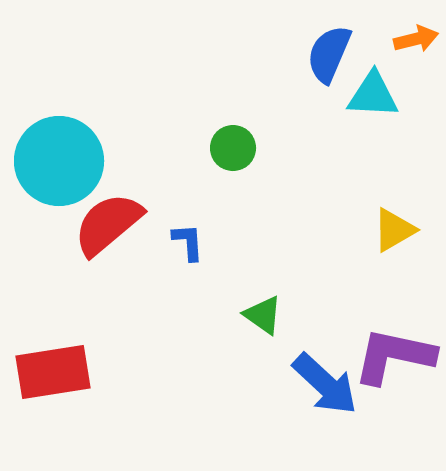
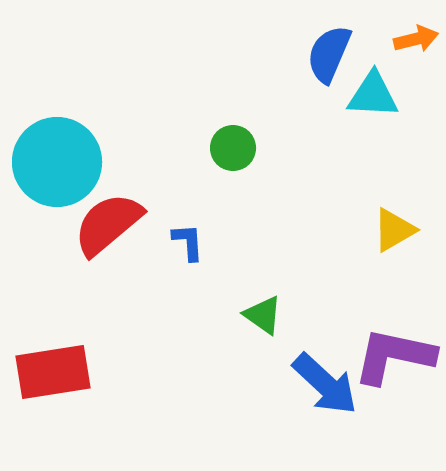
cyan circle: moved 2 px left, 1 px down
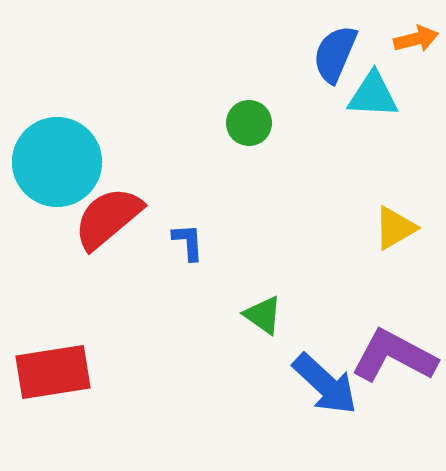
blue semicircle: moved 6 px right
green circle: moved 16 px right, 25 px up
red semicircle: moved 6 px up
yellow triangle: moved 1 px right, 2 px up
purple L-shape: rotated 16 degrees clockwise
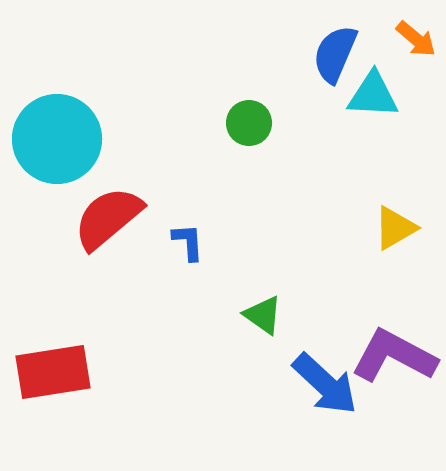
orange arrow: rotated 54 degrees clockwise
cyan circle: moved 23 px up
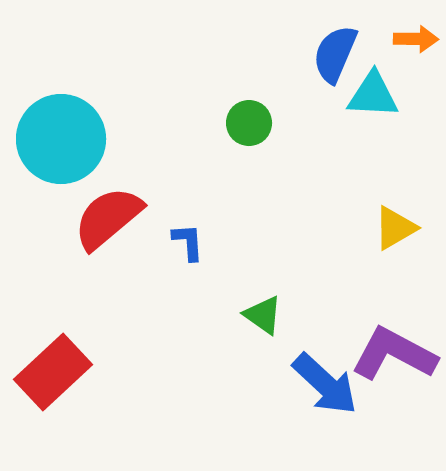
orange arrow: rotated 39 degrees counterclockwise
cyan circle: moved 4 px right
purple L-shape: moved 2 px up
red rectangle: rotated 34 degrees counterclockwise
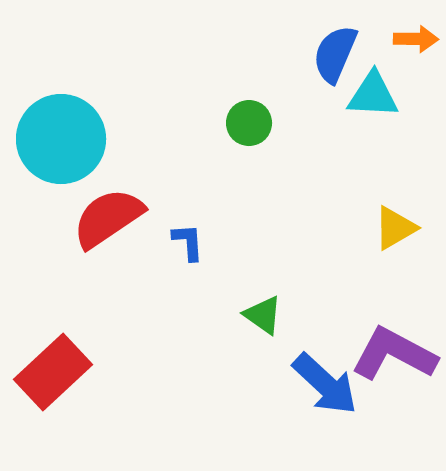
red semicircle: rotated 6 degrees clockwise
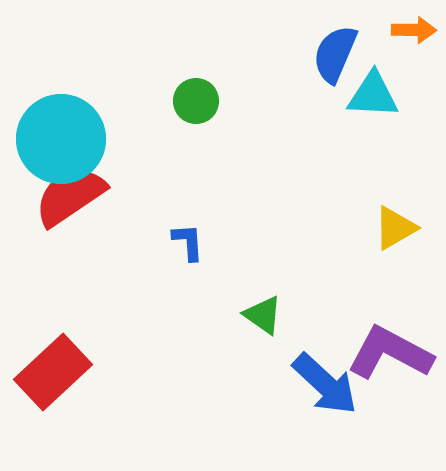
orange arrow: moved 2 px left, 9 px up
green circle: moved 53 px left, 22 px up
red semicircle: moved 38 px left, 22 px up
purple L-shape: moved 4 px left, 1 px up
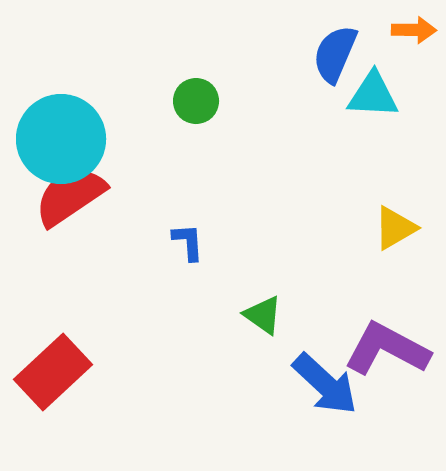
purple L-shape: moved 3 px left, 4 px up
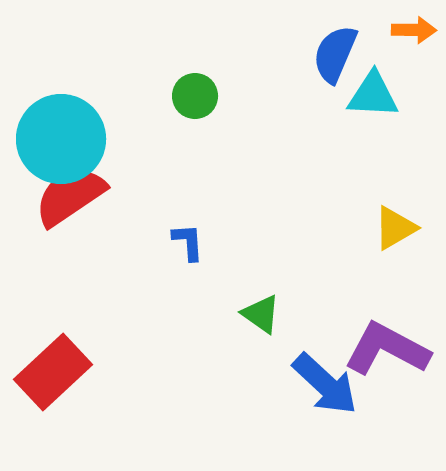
green circle: moved 1 px left, 5 px up
green triangle: moved 2 px left, 1 px up
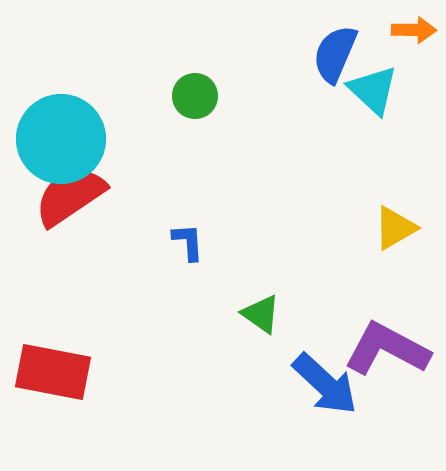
cyan triangle: moved 5 px up; rotated 40 degrees clockwise
red rectangle: rotated 54 degrees clockwise
